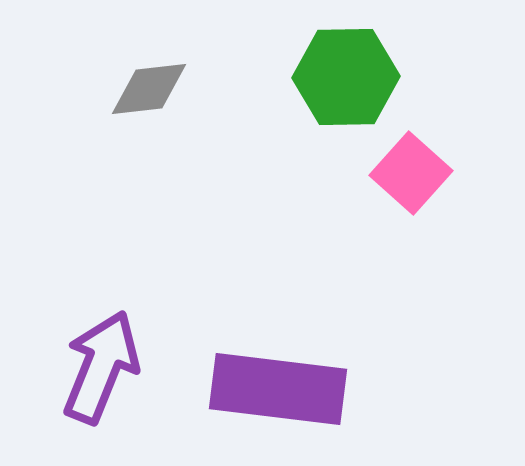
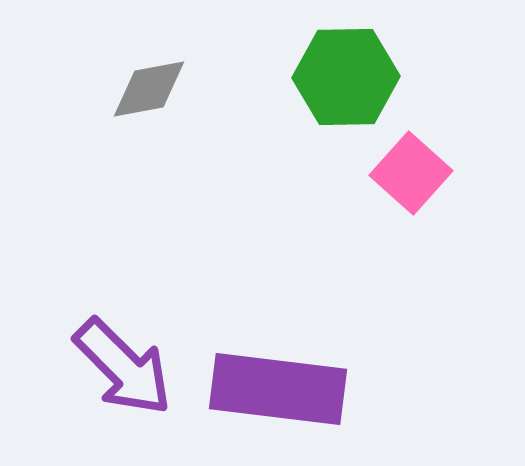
gray diamond: rotated 4 degrees counterclockwise
purple arrow: moved 22 px right; rotated 113 degrees clockwise
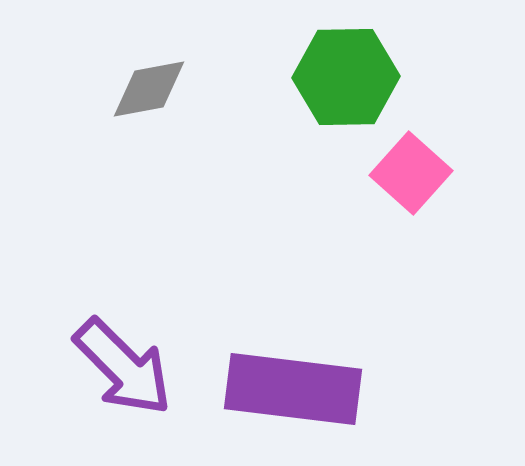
purple rectangle: moved 15 px right
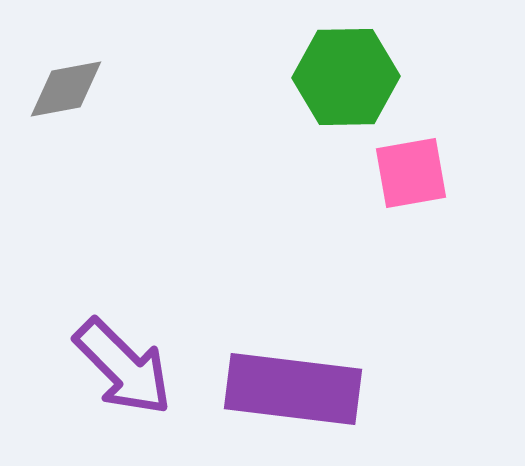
gray diamond: moved 83 px left
pink square: rotated 38 degrees clockwise
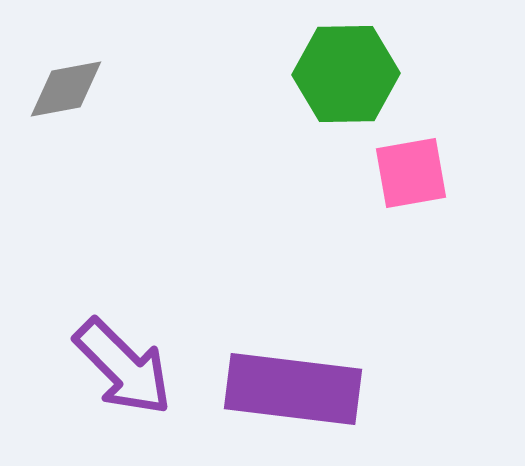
green hexagon: moved 3 px up
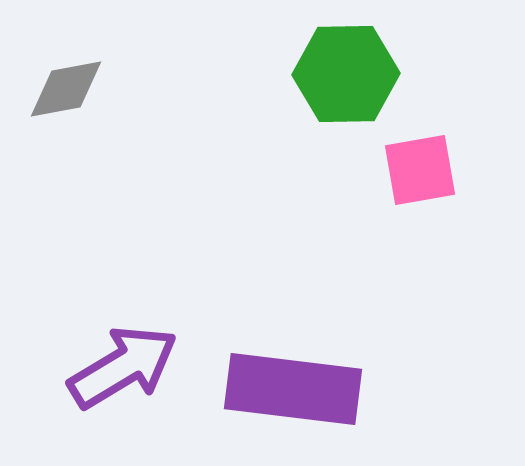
pink square: moved 9 px right, 3 px up
purple arrow: rotated 76 degrees counterclockwise
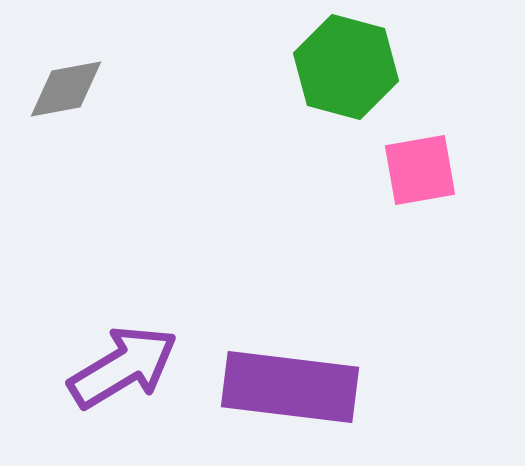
green hexagon: moved 7 px up; rotated 16 degrees clockwise
purple rectangle: moved 3 px left, 2 px up
